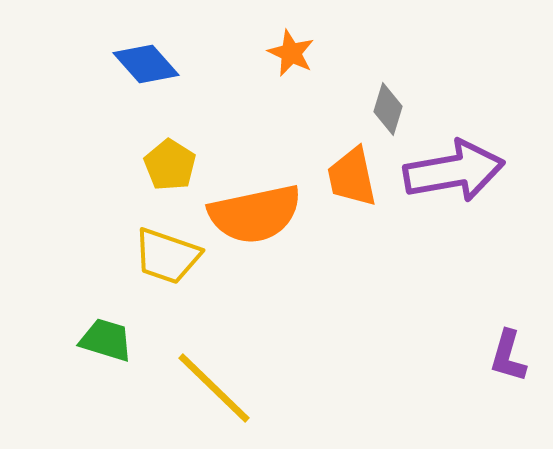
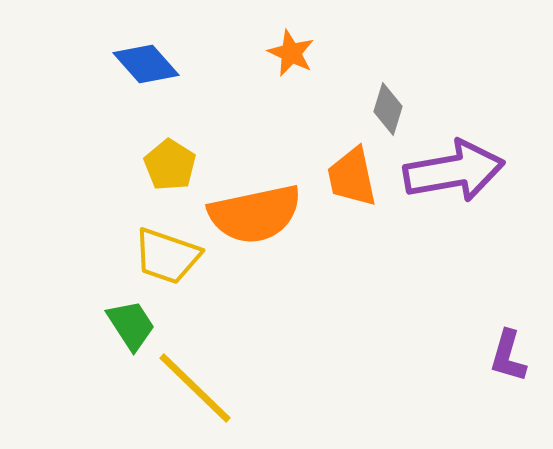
green trapezoid: moved 25 px right, 15 px up; rotated 40 degrees clockwise
yellow line: moved 19 px left
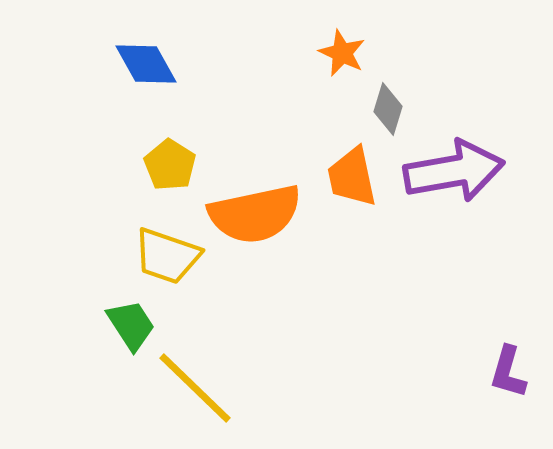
orange star: moved 51 px right
blue diamond: rotated 12 degrees clockwise
purple L-shape: moved 16 px down
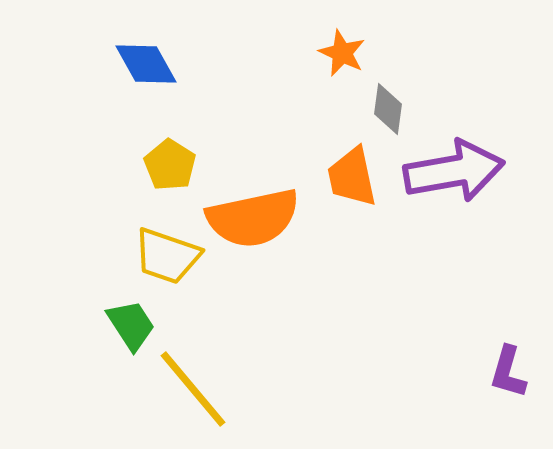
gray diamond: rotated 9 degrees counterclockwise
orange semicircle: moved 2 px left, 4 px down
yellow line: moved 2 px left, 1 px down; rotated 6 degrees clockwise
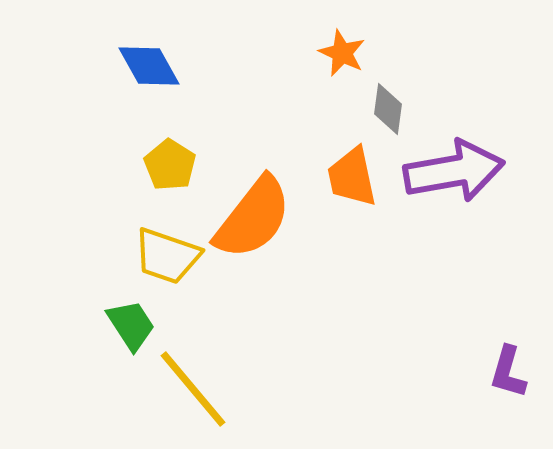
blue diamond: moved 3 px right, 2 px down
orange semicircle: rotated 40 degrees counterclockwise
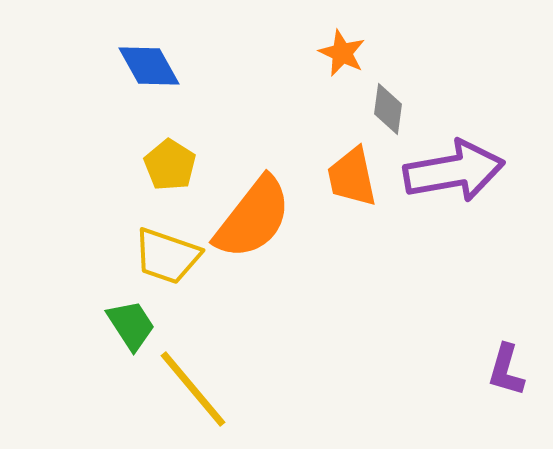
purple L-shape: moved 2 px left, 2 px up
